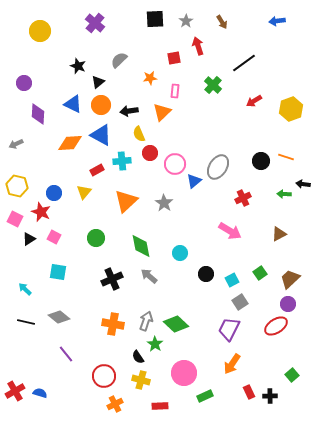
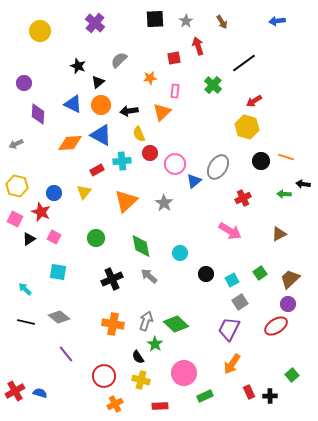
yellow hexagon at (291, 109): moved 44 px left, 18 px down; rotated 25 degrees counterclockwise
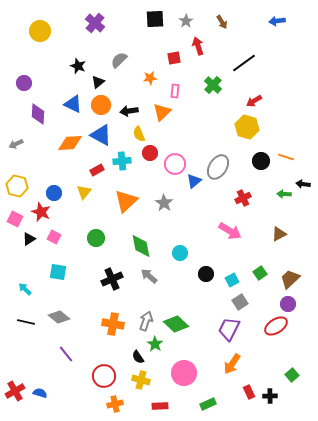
green rectangle at (205, 396): moved 3 px right, 8 px down
orange cross at (115, 404): rotated 14 degrees clockwise
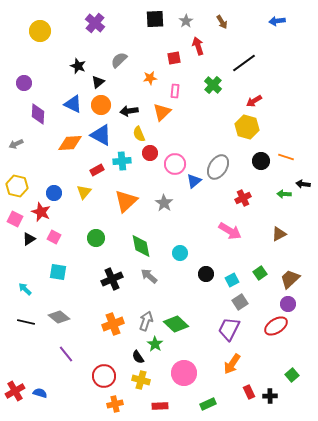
orange cross at (113, 324): rotated 30 degrees counterclockwise
